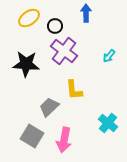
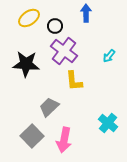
yellow L-shape: moved 9 px up
gray square: rotated 15 degrees clockwise
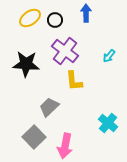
yellow ellipse: moved 1 px right
black circle: moved 6 px up
purple cross: moved 1 px right
gray square: moved 2 px right, 1 px down
pink arrow: moved 1 px right, 6 px down
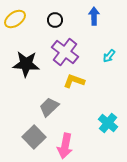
blue arrow: moved 8 px right, 3 px down
yellow ellipse: moved 15 px left, 1 px down
purple cross: moved 1 px down
yellow L-shape: rotated 115 degrees clockwise
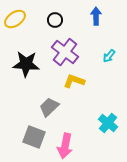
blue arrow: moved 2 px right
gray square: rotated 25 degrees counterclockwise
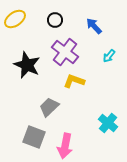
blue arrow: moved 2 px left, 10 px down; rotated 42 degrees counterclockwise
black star: moved 1 px right, 1 px down; rotated 20 degrees clockwise
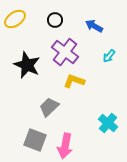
blue arrow: rotated 18 degrees counterclockwise
gray square: moved 1 px right, 3 px down
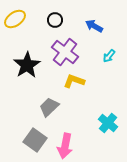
black star: rotated 16 degrees clockwise
gray square: rotated 15 degrees clockwise
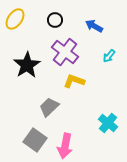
yellow ellipse: rotated 20 degrees counterclockwise
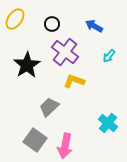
black circle: moved 3 px left, 4 px down
